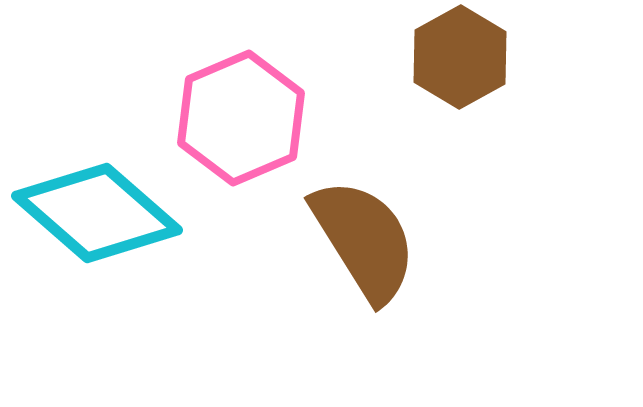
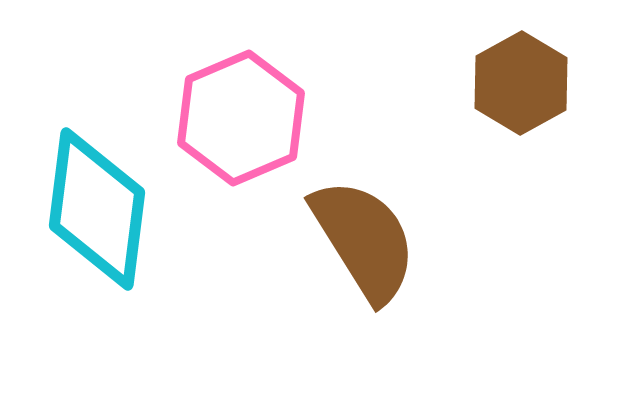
brown hexagon: moved 61 px right, 26 px down
cyan diamond: moved 4 px up; rotated 56 degrees clockwise
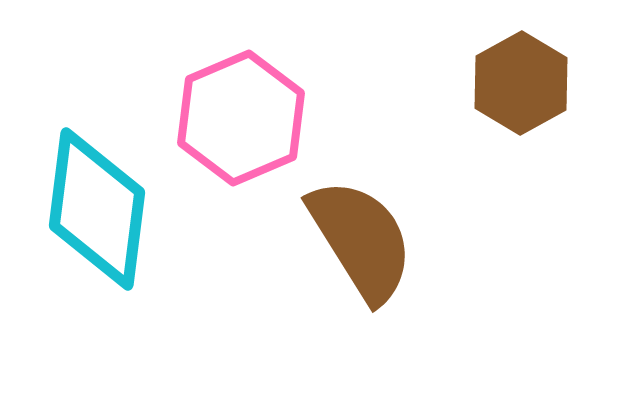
brown semicircle: moved 3 px left
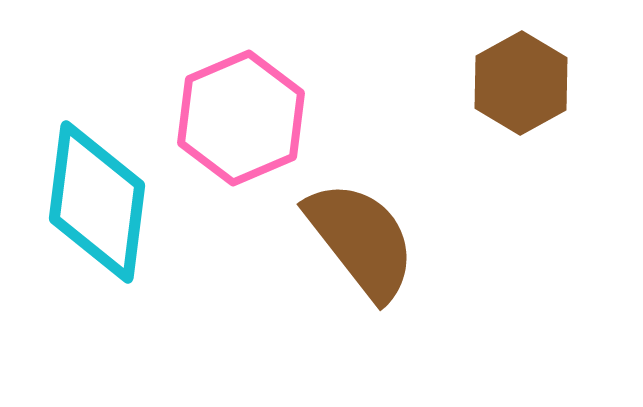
cyan diamond: moved 7 px up
brown semicircle: rotated 6 degrees counterclockwise
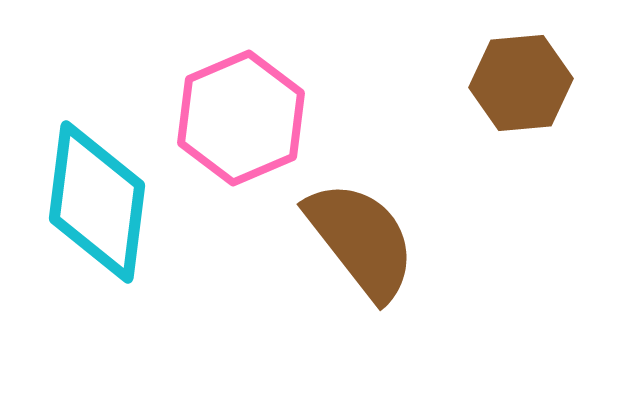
brown hexagon: rotated 24 degrees clockwise
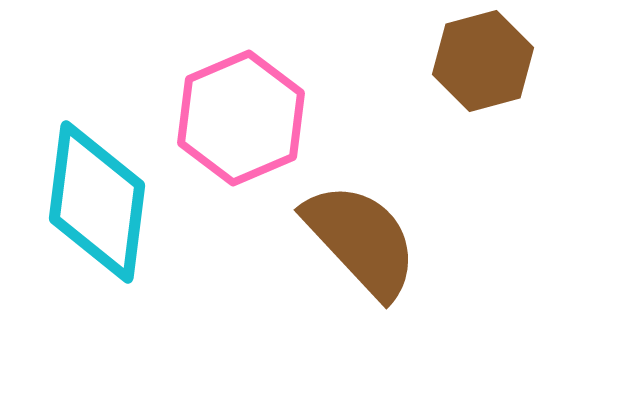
brown hexagon: moved 38 px left, 22 px up; rotated 10 degrees counterclockwise
brown semicircle: rotated 5 degrees counterclockwise
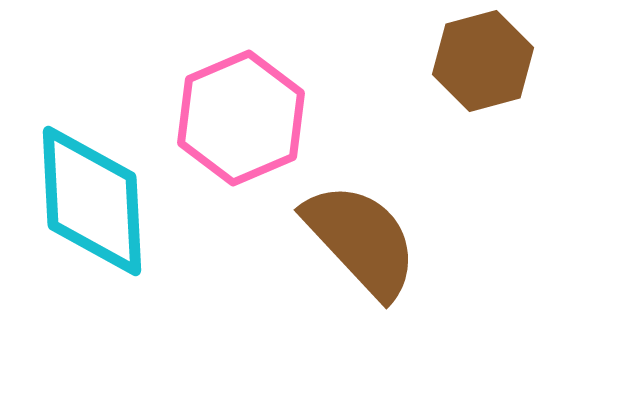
cyan diamond: moved 5 px left, 1 px up; rotated 10 degrees counterclockwise
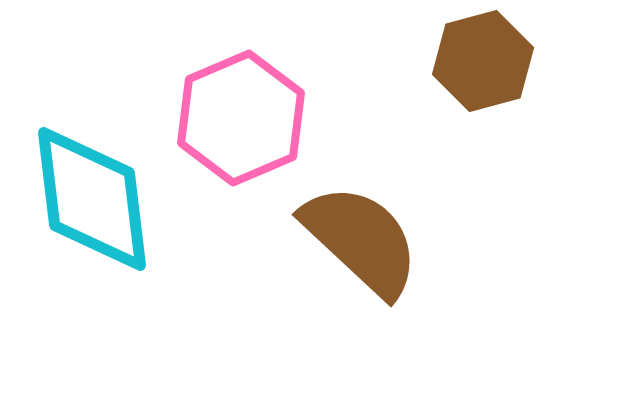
cyan diamond: moved 2 px up; rotated 4 degrees counterclockwise
brown semicircle: rotated 4 degrees counterclockwise
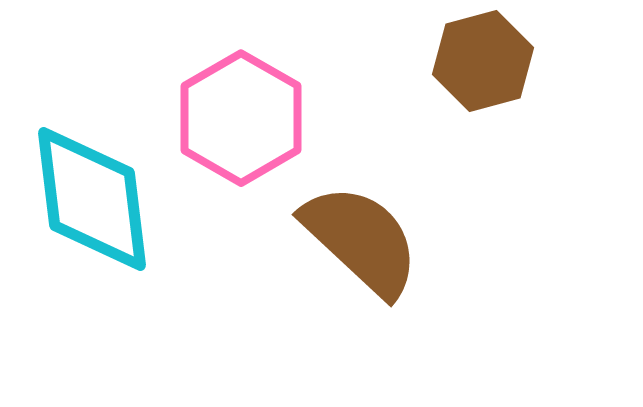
pink hexagon: rotated 7 degrees counterclockwise
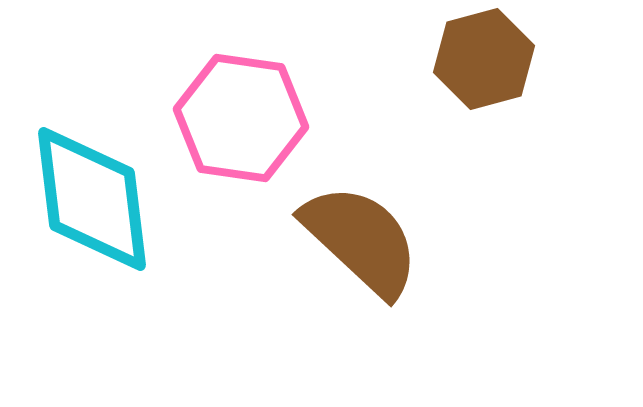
brown hexagon: moved 1 px right, 2 px up
pink hexagon: rotated 22 degrees counterclockwise
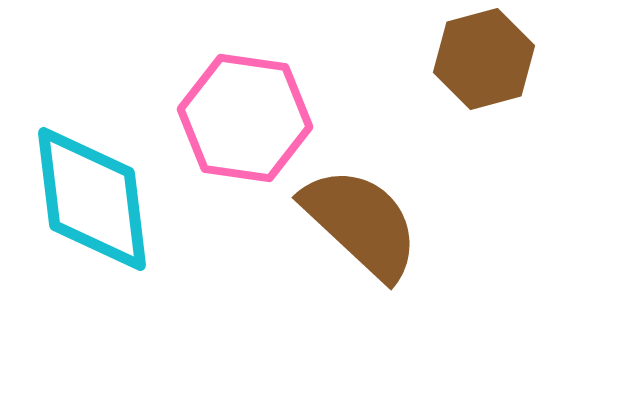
pink hexagon: moved 4 px right
brown semicircle: moved 17 px up
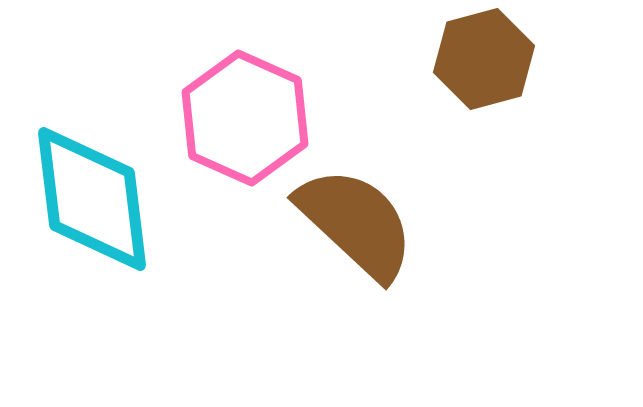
pink hexagon: rotated 16 degrees clockwise
brown semicircle: moved 5 px left
